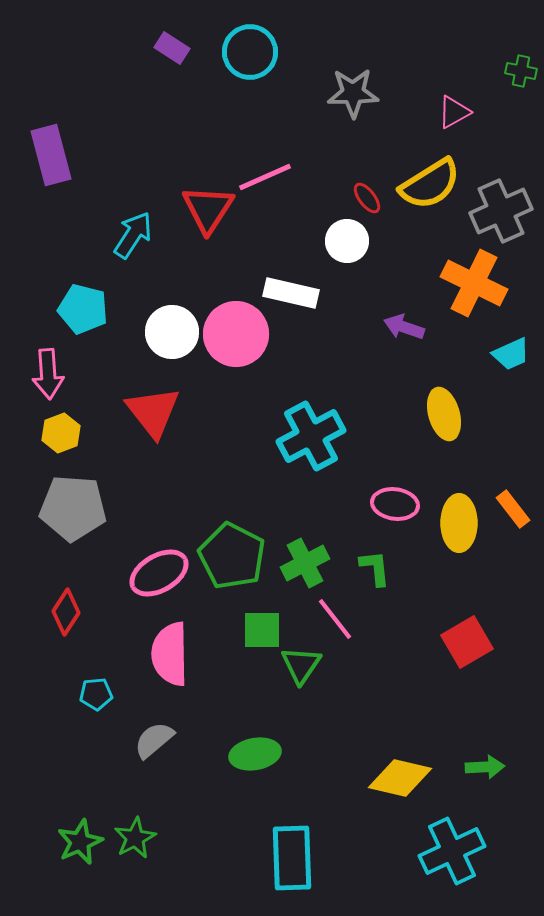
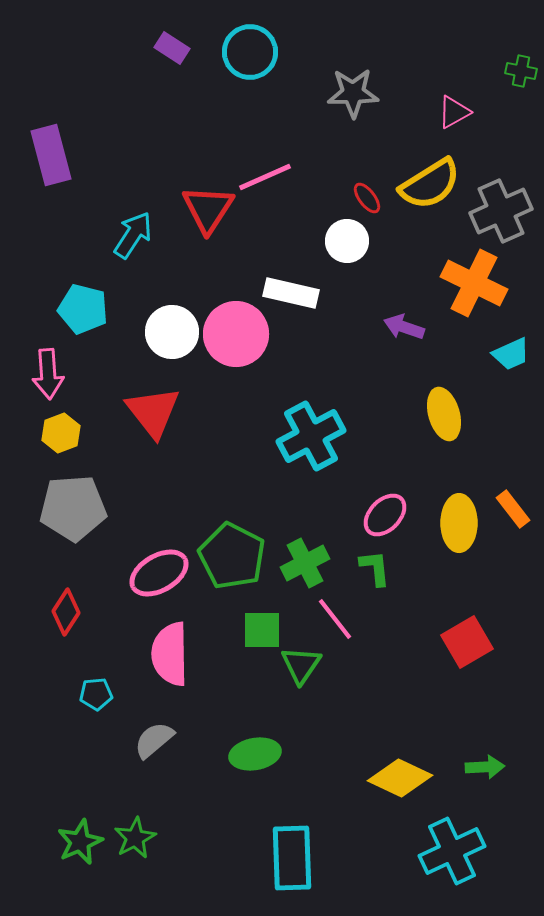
pink ellipse at (395, 504): moved 10 px left, 11 px down; rotated 54 degrees counterclockwise
gray pentagon at (73, 508): rotated 8 degrees counterclockwise
yellow diamond at (400, 778): rotated 12 degrees clockwise
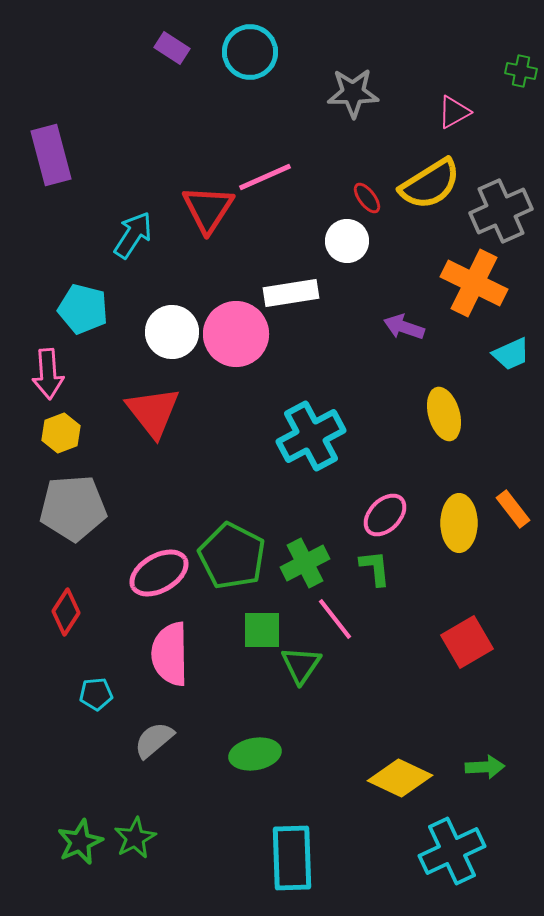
white rectangle at (291, 293): rotated 22 degrees counterclockwise
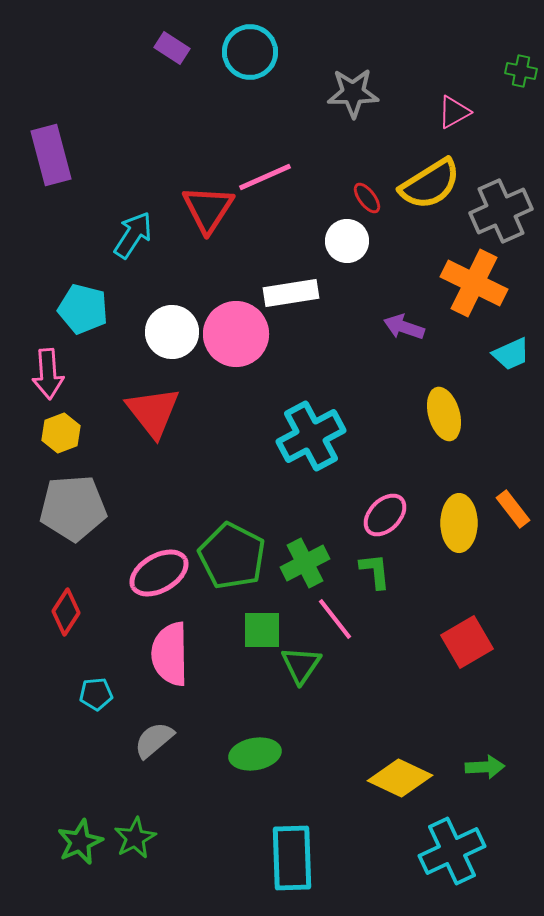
green L-shape at (375, 568): moved 3 px down
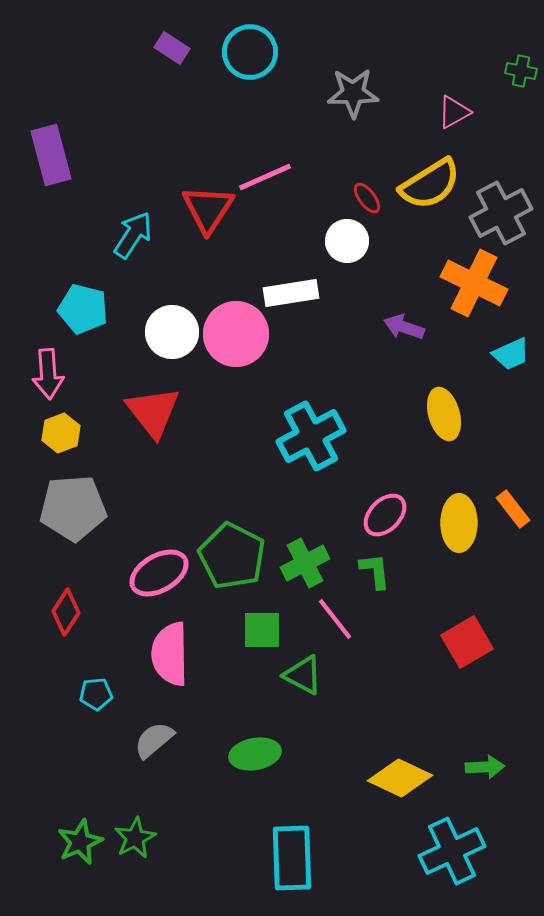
gray cross at (501, 211): moved 2 px down; rotated 4 degrees counterclockwise
green triangle at (301, 665): moved 2 px right, 10 px down; rotated 36 degrees counterclockwise
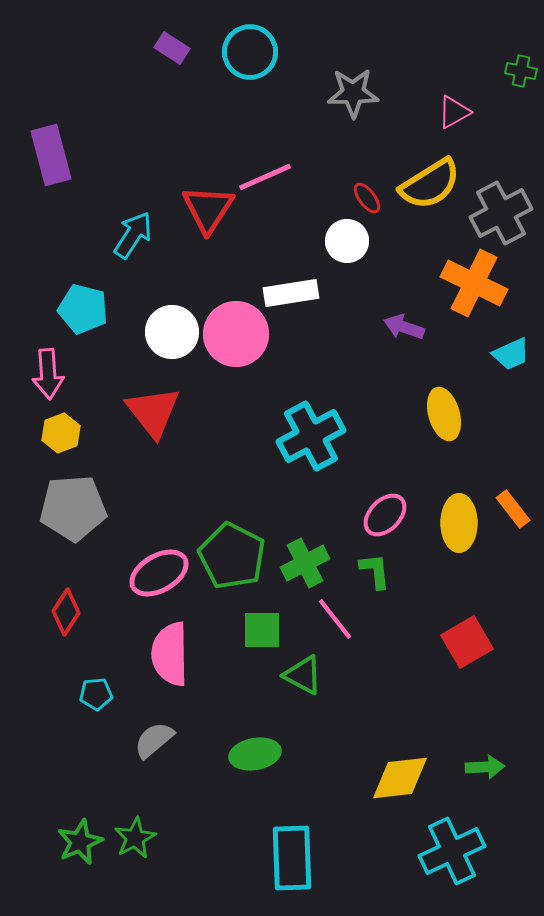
yellow diamond at (400, 778): rotated 32 degrees counterclockwise
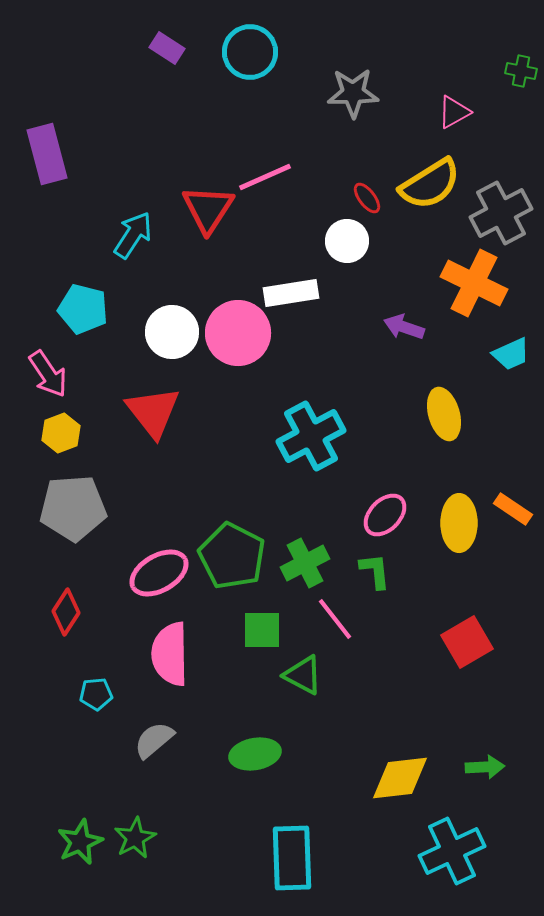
purple rectangle at (172, 48): moved 5 px left
purple rectangle at (51, 155): moved 4 px left, 1 px up
pink circle at (236, 334): moved 2 px right, 1 px up
pink arrow at (48, 374): rotated 30 degrees counterclockwise
orange rectangle at (513, 509): rotated 18 degrees counterclockwise
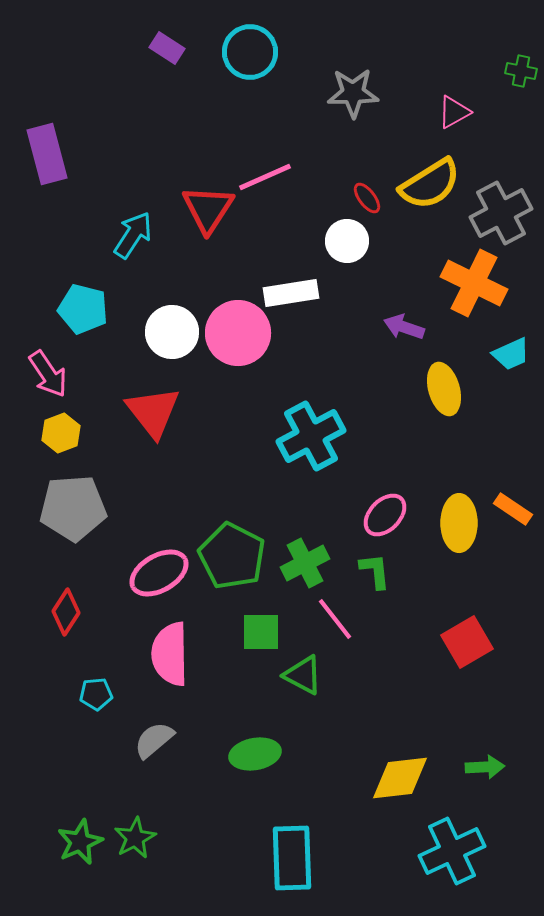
yellow ellipse at (444, 414): moved 25 px up
green square at (262, 630): moved 1 px left, 2 px down
